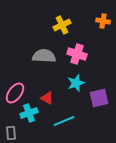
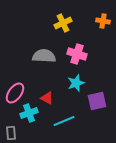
yellow cross: moved 1 px right, 2 px up
purple square: moved 2 px left, 3 px down
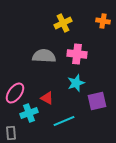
pink cross: rotated 12 degrees counterclockwise
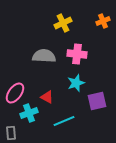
orange cross: rotated 32 degrees counterclockwise
red triangle: moved 1 px up
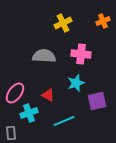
pink cross: moved 4 px right
red triangle: moved 1 px right, 2 px up
